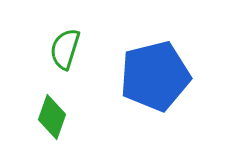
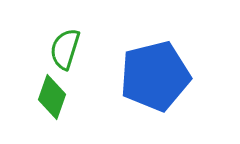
green diamond: moved 20 px up
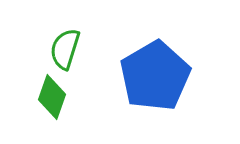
blue pentagon: rotated 16 degrees counterclockwise
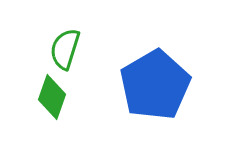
blue pentagon: moved 9 px down
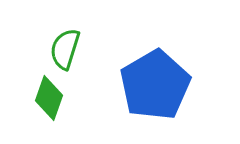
green diamond: moved 3 px left, 1 px down
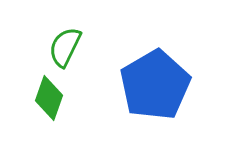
green semicircle: moved 2 px up; rotated 9 degrees clockwise
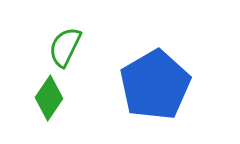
green diamond: rotated 15 degrees clockwise
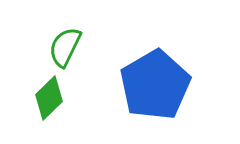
green diamond: rotated 12 degrees clockwise
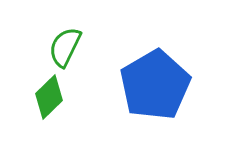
green diamond: moved 1 px up
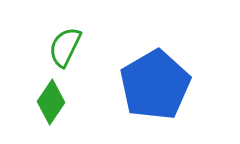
green diamond: moved 2 px right, 5 px down; rotated 12 degrees counterclockwise
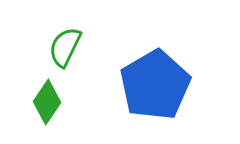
green diamond: moved 4 px left
